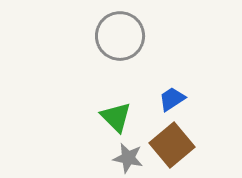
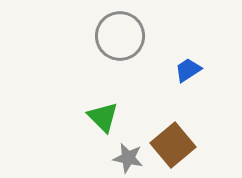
blue trapezoid: moved 16 px right, 29 px up
green triangle: moved 13 px left
brown square: moved 1 px right
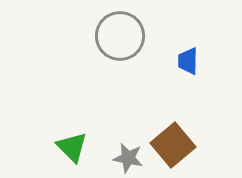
blue trapezoid: moved 9 px up; rotated 56 degrees counterclockwise
green triangle: moved 31 px left, 30 px down
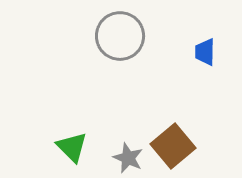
blue trapezoid: moved 17 px right, 9 px up
brown square: moved 1 px down
gray star: rotated 12 degrees clockwise
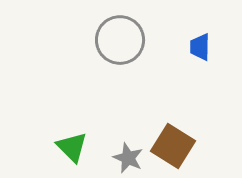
gray circle: moved 4 px down
blue trapezoid: moved 5 px left, 5 px up
brown square: rotated 18 degrees counterclockwise
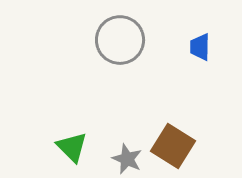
gray star: moved 1 px left, 1 px down
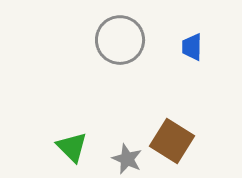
blue trapezoid: moved 8 px left
brown square: moved 1 px left, 5 px up
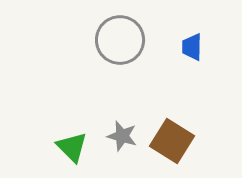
gray star: moved 5 px left, 23 px up; rotated 8 degrees counterclockwise
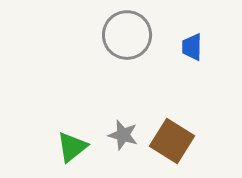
gray circle: moved 7 px right, 5 px up
gray star: moved 1 px right, 1 px up
green triangle: rotated 36 degrees clockwise
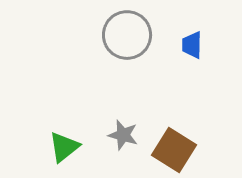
blue trapezoid: moved 2 px up
brown square: moved 2 px right, 9 px down
green triangle: moved 8 px left
